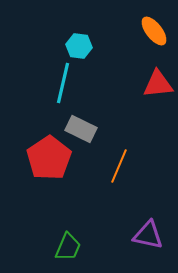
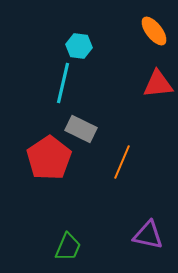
orange line: moved 3 px right, 4 px up
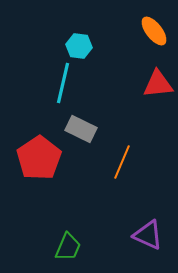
red pentagon: moved 10 px left
purple triangle: rotated 12 degrees clockwise
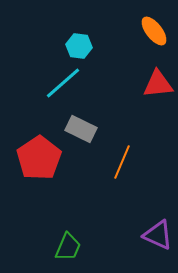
cyan line: rotated 36 degrees clockwise
purple triangle: moved 10 px right
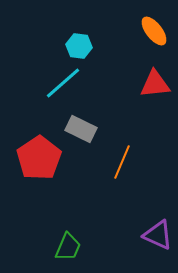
red triangle: moved 3 px left
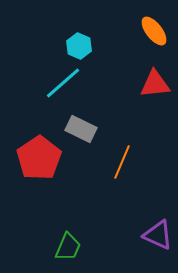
cyan hexagon: rotated 15 degrees clockwise
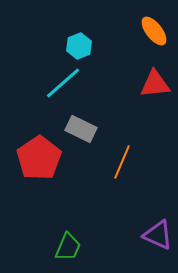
cyan hexagon: rotated 15 degrees clockwise
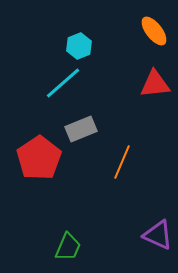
gray rectangle: rotated 48 degrees counterclockwise
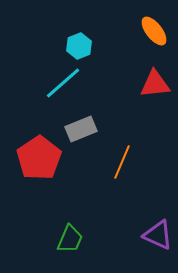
green trapezoid: moved 2 px right, 8 px up
